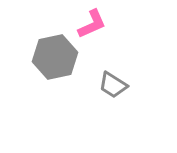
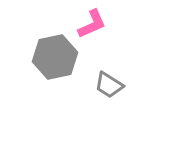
gray trapezoid: moved 4 px left
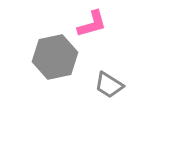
pink L-shape: rotated 8 degrees clockwise
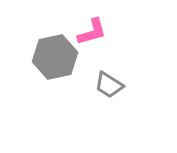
pink L-shape: moved 8 px down
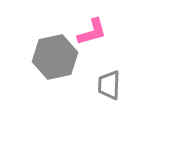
gray trapezoid: rotated 60 degrees clockwise
